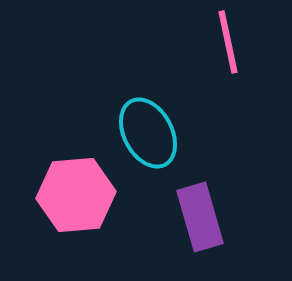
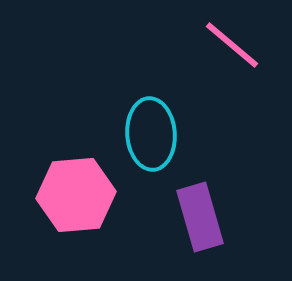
pink line: moved 4 px right, 3 px down; rotated 38 degrees counterclockwise
cyan ellipse: moved 3 px right, 1 px down; rotated 24 degrees clockwise
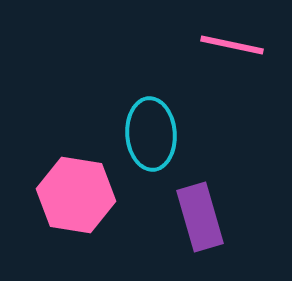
pink line: rotated 28 degrees counterclockwise
pink hexagon: rotated 14 degrees clockwise
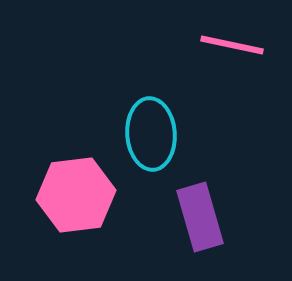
pink hexagon: rotated 16 degrees counterclockwise
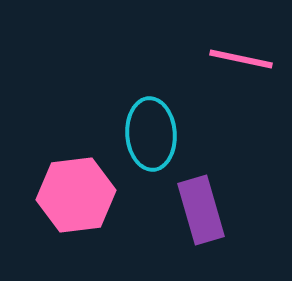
pink line: moved 9 px right, 14 px down
purple rectangle: moved 1 px right, 7 px up
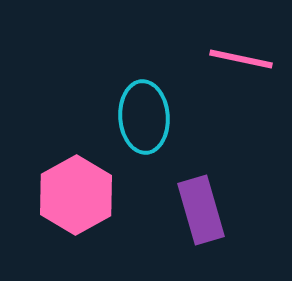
cyan ellipse: moved 7 px left, 17 px up
pink hexagon: rotated 22 degrees counterclockwise
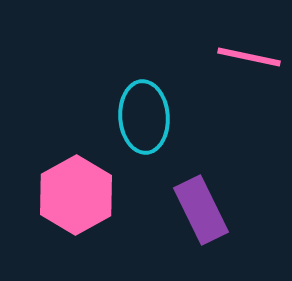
pink line: moved 8 px right, 2 px up
purple rectangle: rotated 10 degrees counterclockwise
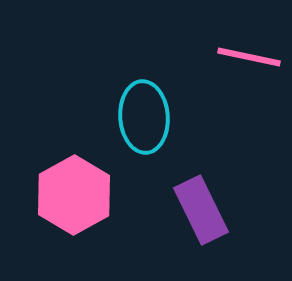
pink hexagon: moved 2 px left
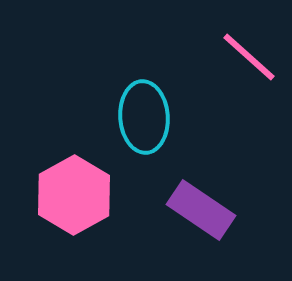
pink line: rotated 30 degrees clockwise
purple rectangle: rotated 30 degrees counterclockwise
